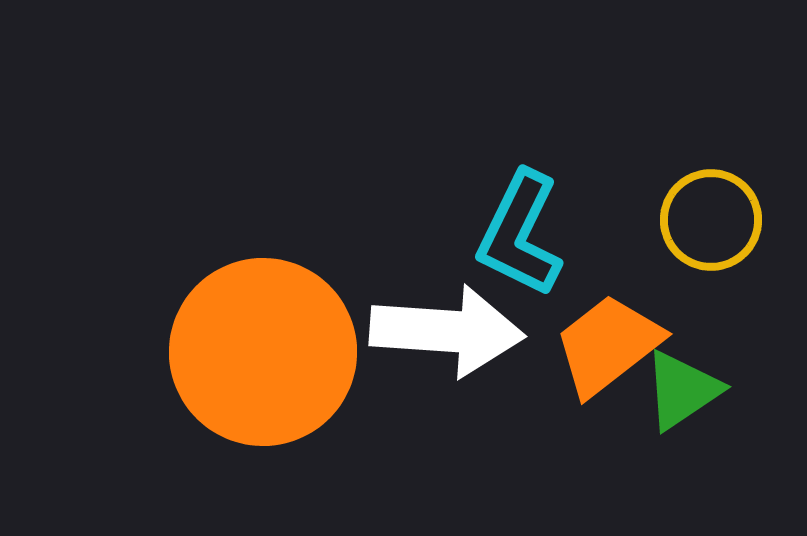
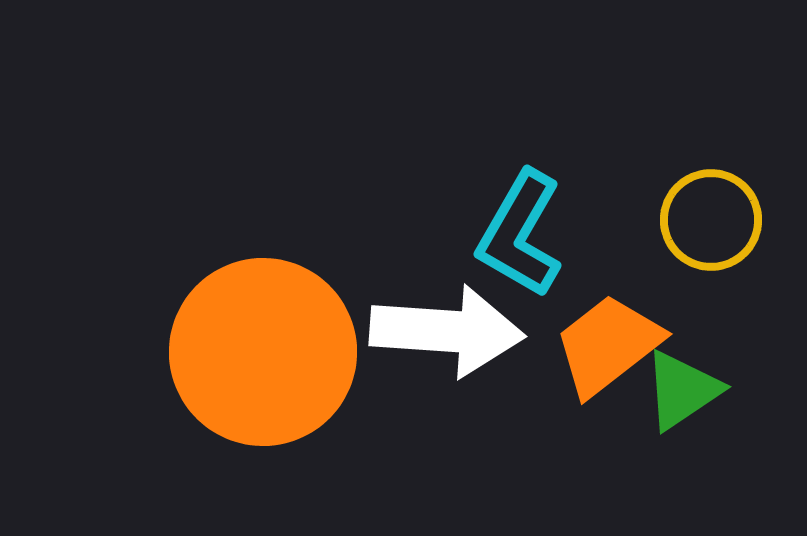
cyan L-shape: rotated 4 degrees clockwise
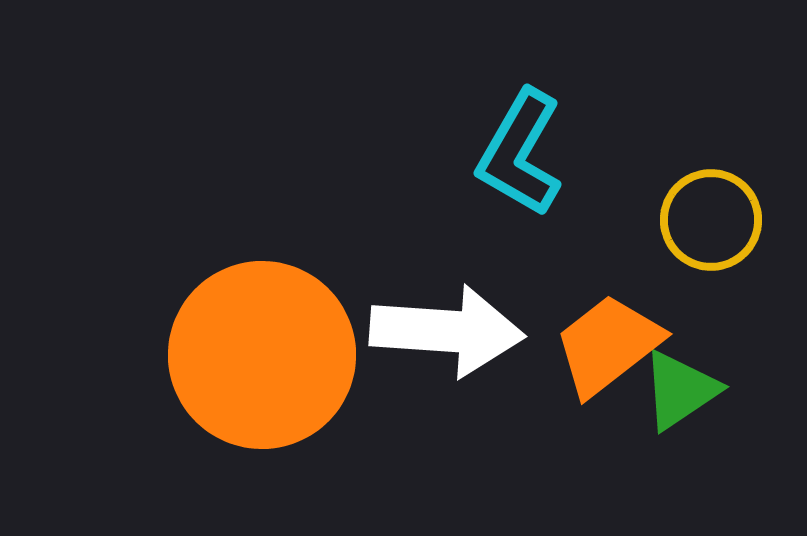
cyan L-shape: moved 81 px up
orange circle: moved 1 px left, 3 px down
green triangle: moved 2 px left
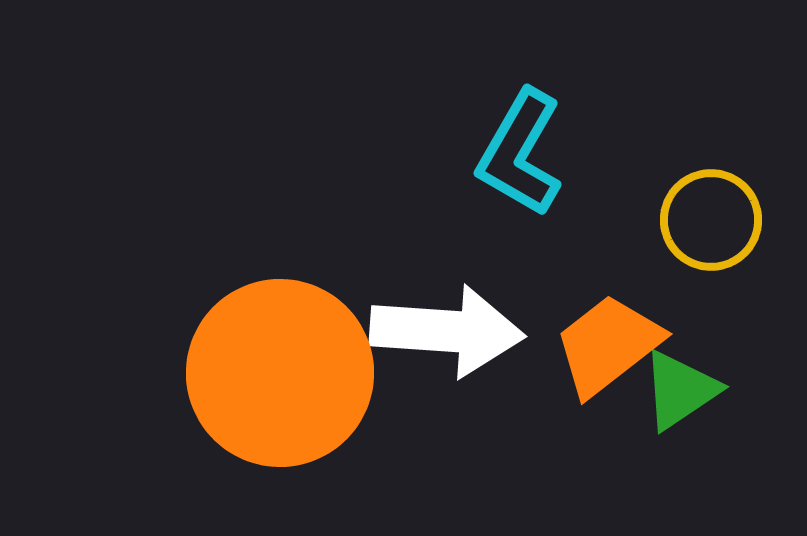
orange circle: moved 18 px right, 18 px down
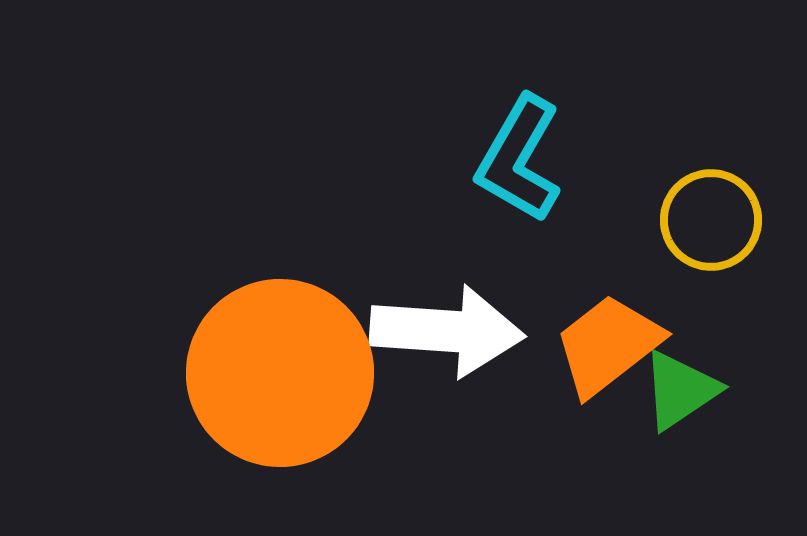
cyan L-shape: moved 1 px left, 6 px down
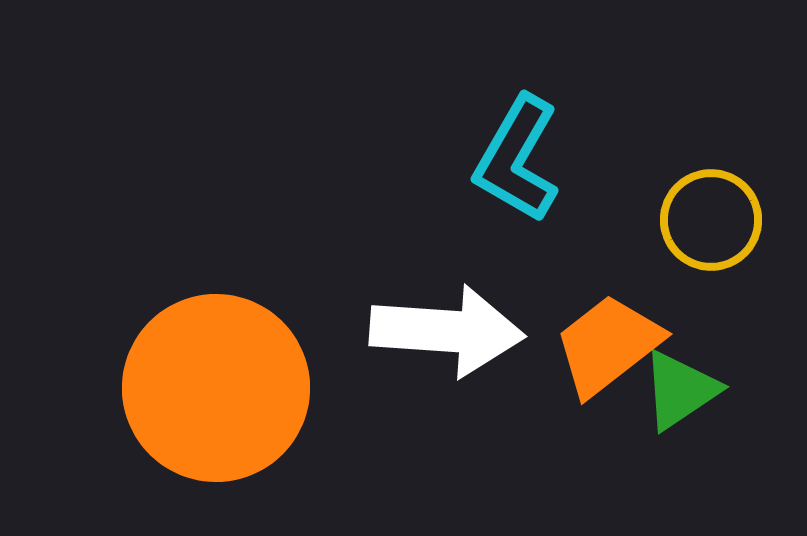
cyan L-shape: moved 2 px left
orange circle: moved 64 px left, 15 px down
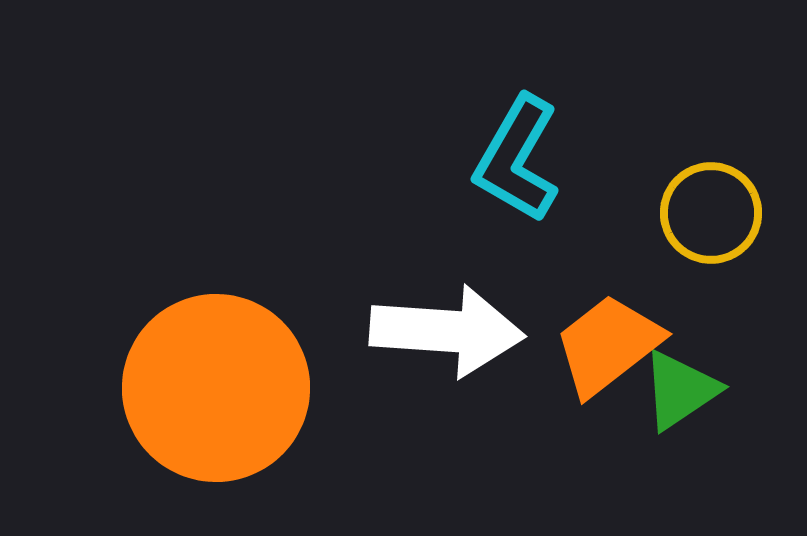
yellow circle: moved 7 px up
